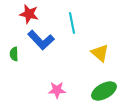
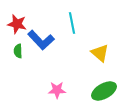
red star: moved 12 px left, 10 px down
green semicircle: moved 4 px right, 3 px up
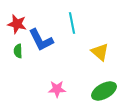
blue L-shape: rotated 16 degrees clockwise
yellow triangle: moved 1 px up
pink star: moved 1 px up
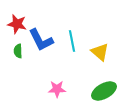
cyan line: moved 18 px down
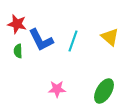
cyan line: moved 1 px right; rotated 30 degrees clockwise
yellow triangle: moved 10 px right, 15 px up
green ellipse: rotated 30 degrees counterclockwise
